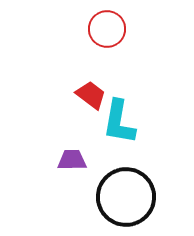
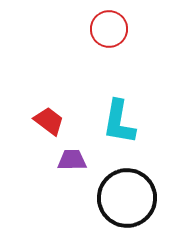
red circle: moved 2 px right
red trapezoid: moved 42 px left, 26 px down
black circle: moved 1 px right, 1 px down
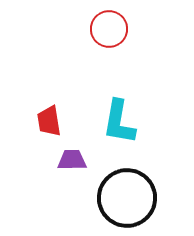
red trapezoid: rotated 136 degrees counterclockwise
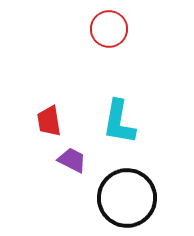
purple trapezoid: rotated 28 degrees clockwise
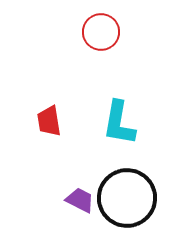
red circle: moved 8 px left, 3 px down
cyan L-shape: moved 1 px down
purple trapezoid: moved 8 px right, 40 px down
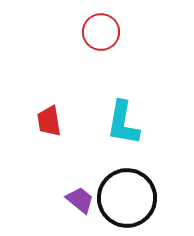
cyan L-shape: moved 4 px right
purple trapezoid: rotated 12 degrees clockwise
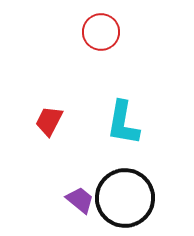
red trapezoid: rotated 36 degrees clockwise
black circle: moved 2 px left
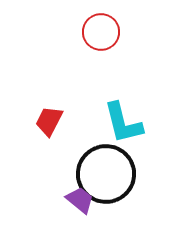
cyan L-shape: rotated 24 degrees counterclockwise
black circle: moved 19 px left, 24 px up
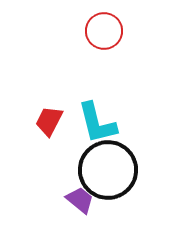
red circle: moved 3 px right, 1 px up
cyan L-shape: moved 26 px left
black circle: moved 2 px right, 4 px up
